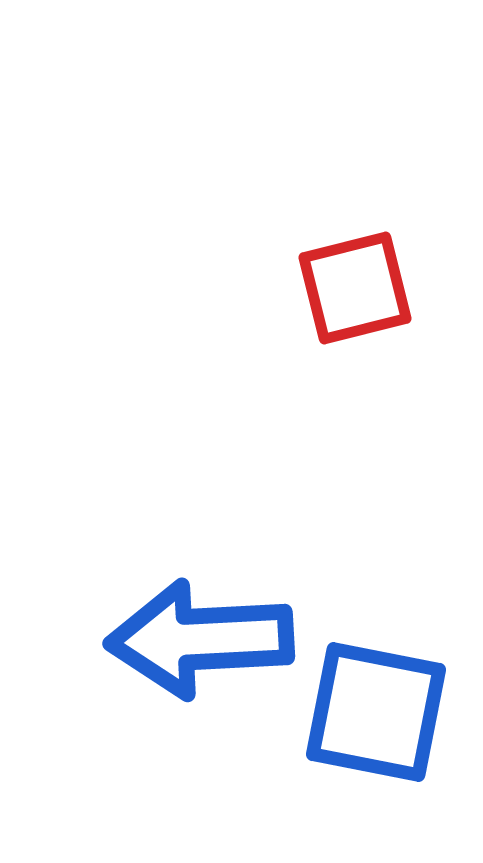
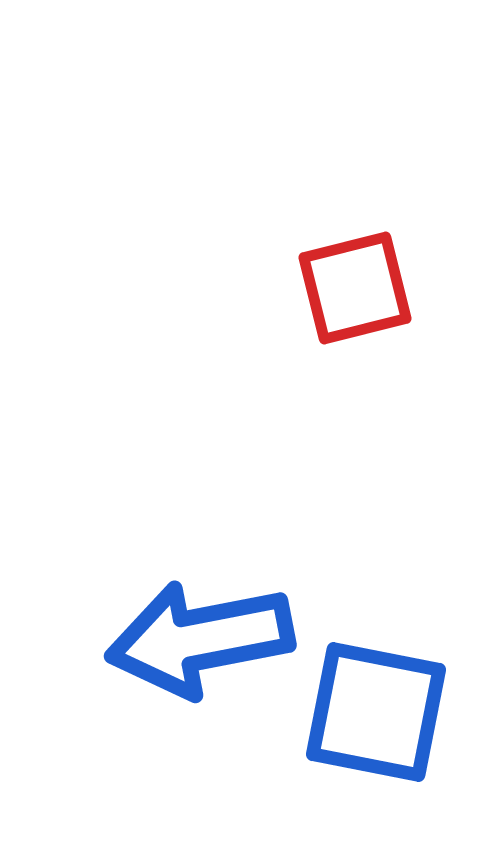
blue arrow: rotated 8 degrees counterclockwise
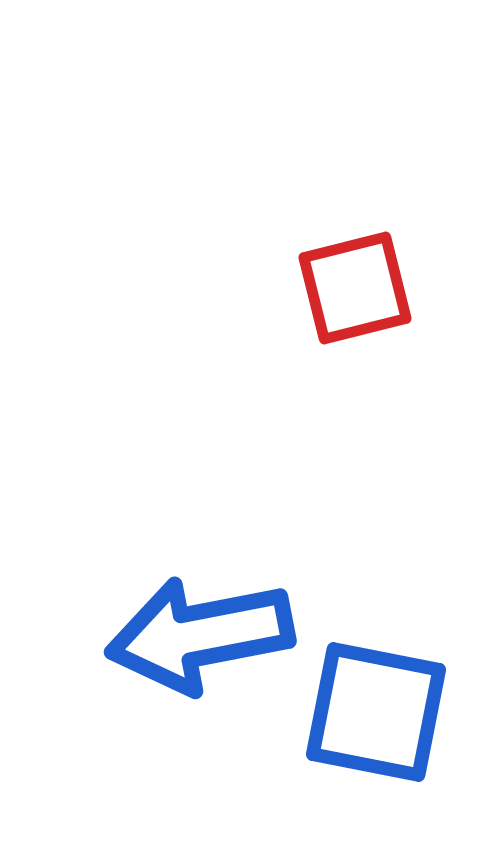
blue arrow: moved 4 px up
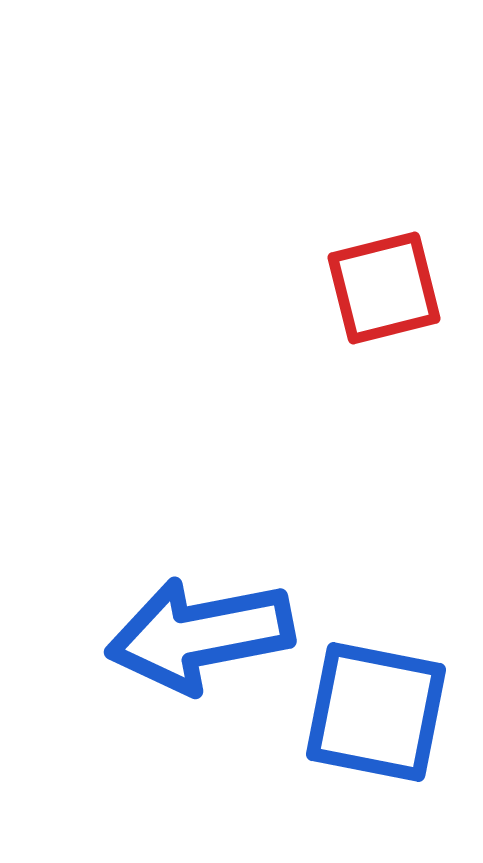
red square: moved 29 px right
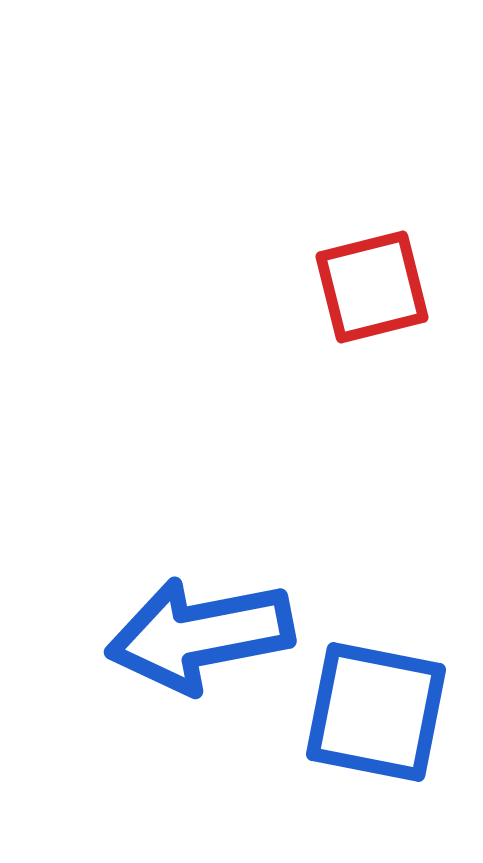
red square: moved 12 px left, 1 px up
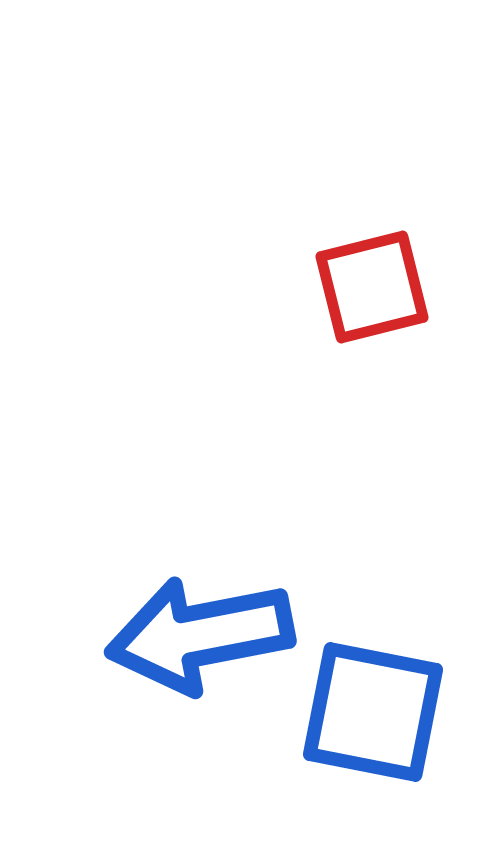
blue square: moved 3 px left
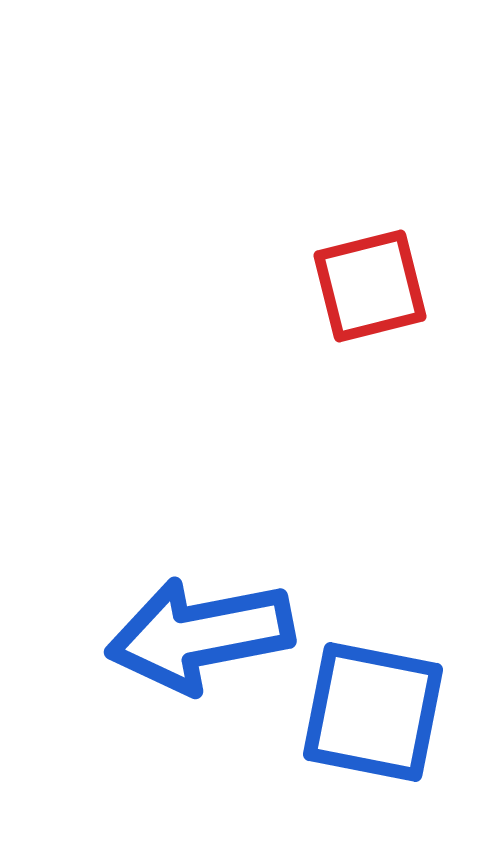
red square: moved 2 px left, 1 px up
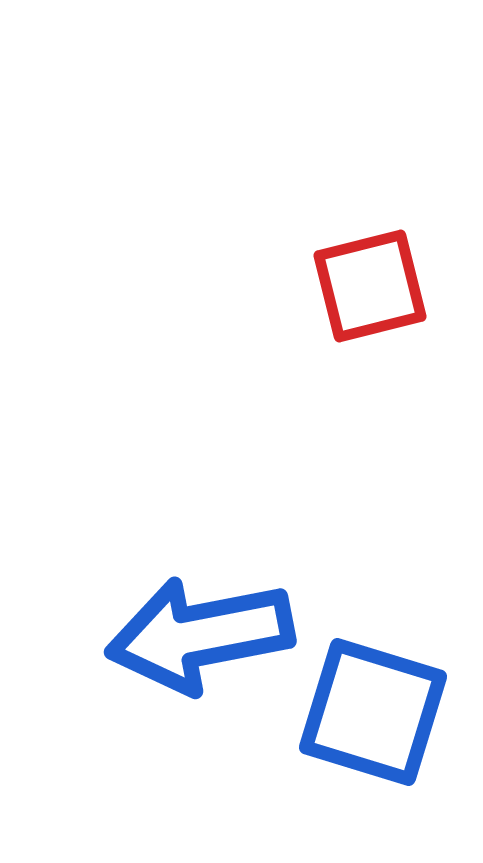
blue square: rotated 6 degrees clockwise
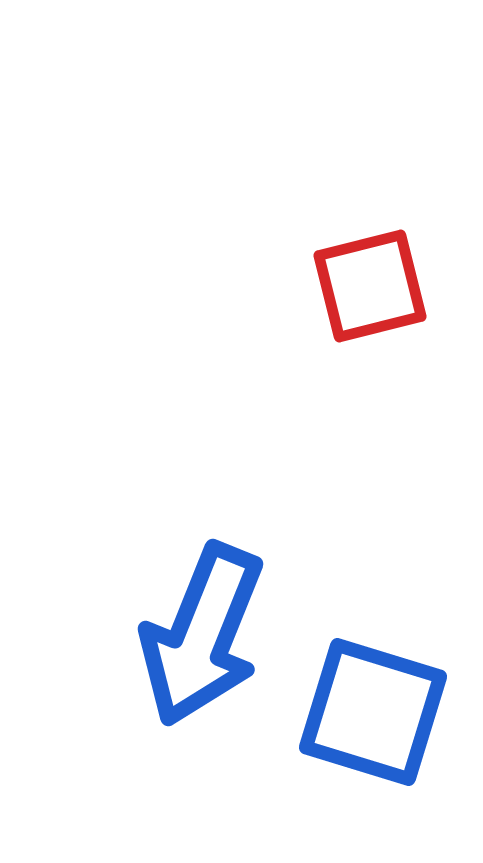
blue arrow: moved 2 px right; rotated 57 degrees counterclockwise
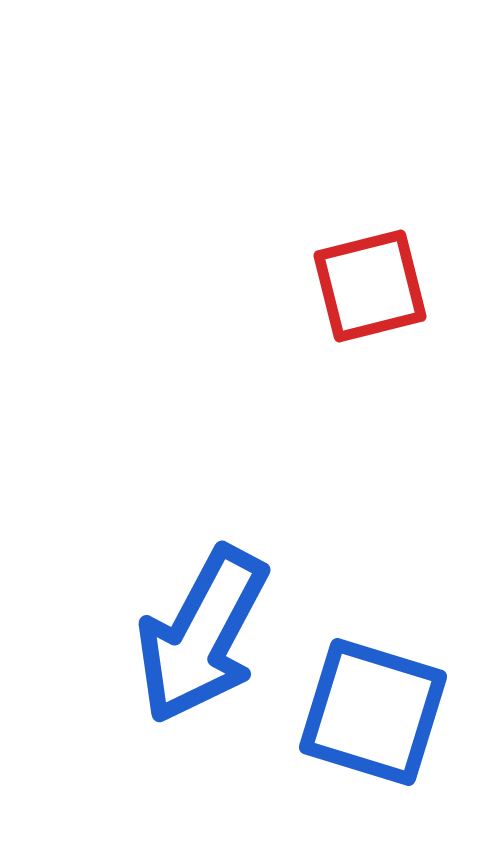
blue arrow: rotated 6 degrees clockwise
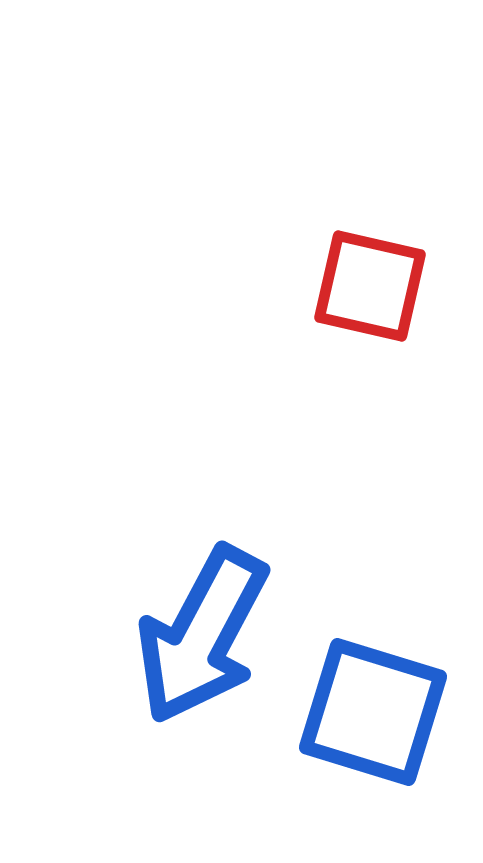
red square: rotated 27 degrees clockwise
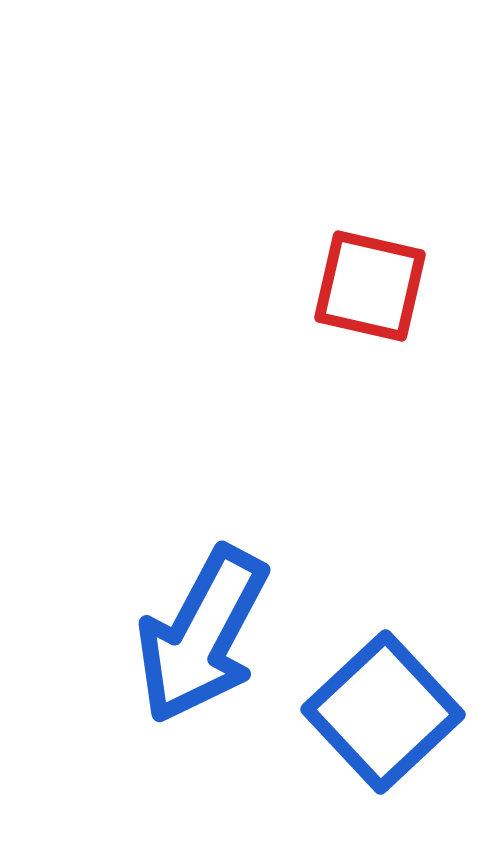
blue square: moved 10 px right; rotated 30 degrees clockwise
